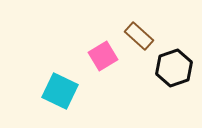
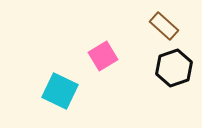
brown rectangle: moved 25 px right, 10 px up
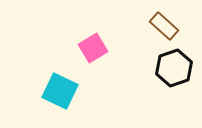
pink square: moved 10 px left, 8 px up
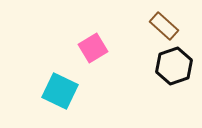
black hexagon: moved 2 px up
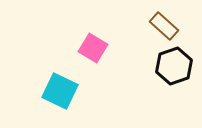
pink square: rotated 28 degrees counterclockwise
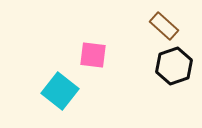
pink square: moved 7 px down; rotated 24 degrees counterclockwise
cyan square: rotated 12 degrees clockwise
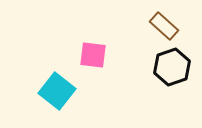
black hexagon: moved 2 px left, 1 px down
cyan square: moved 3 px left
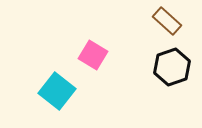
brown rectangle: moved 3 px right, 5 px up
pink square: rotated 24 degrees clockwise
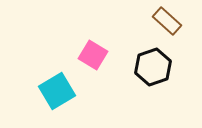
black hexagon: moved 19 px left
cyan square: rotated 21 degrees clockwise
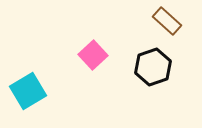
pink square: rotated 16 degrees clockwise
cyan square: moved 29 px left
